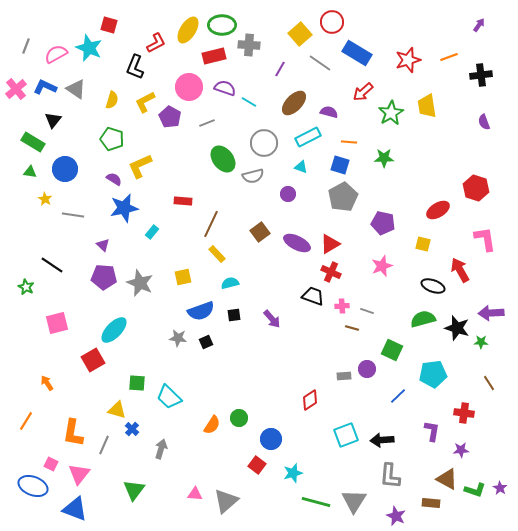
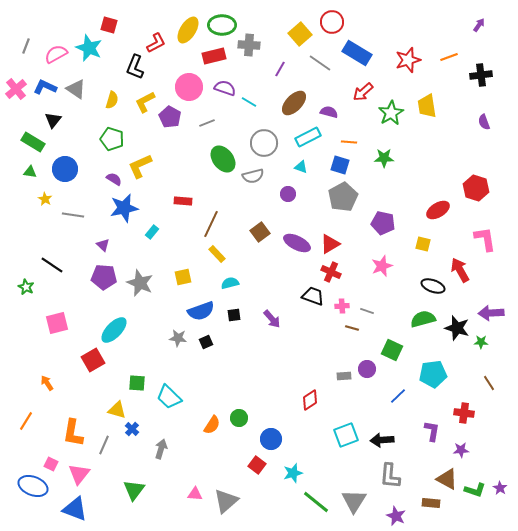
green line at (316, 502): rotated 24 degrees clockwise
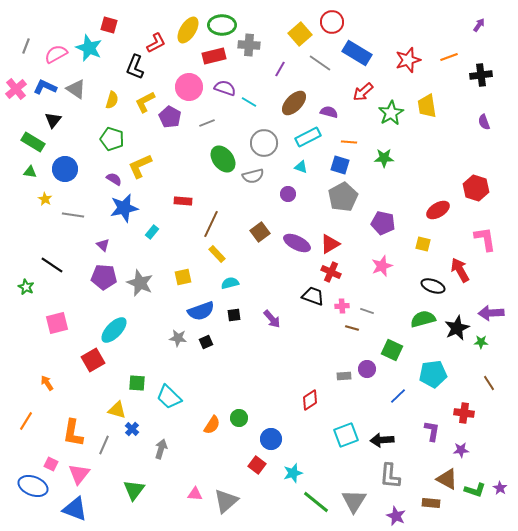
black star at (457, 328): rotated 30 degrees clockwise
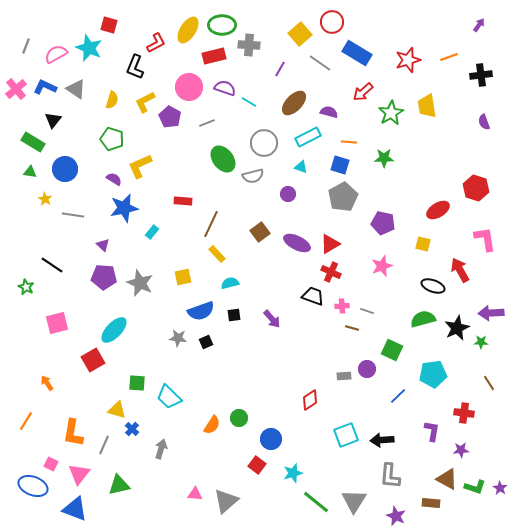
green triangle at (134, 490): moved 15 px left, 5 px up; rotated 40 degrees clockwise
green L-shape at (475, 490): moved 3 px up
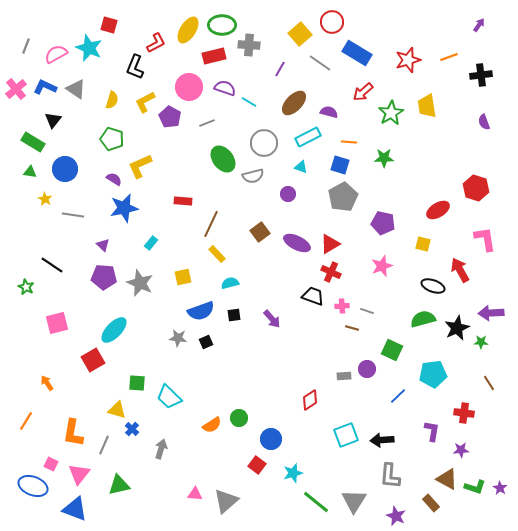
cyan rectangle at (152, 232): moved 1 px left, 11 px down
orange semicircle at (212, 425): rotated 24 degrees clockwise
brown rectangle at (431, 503): rotated 42 degrees clockwise
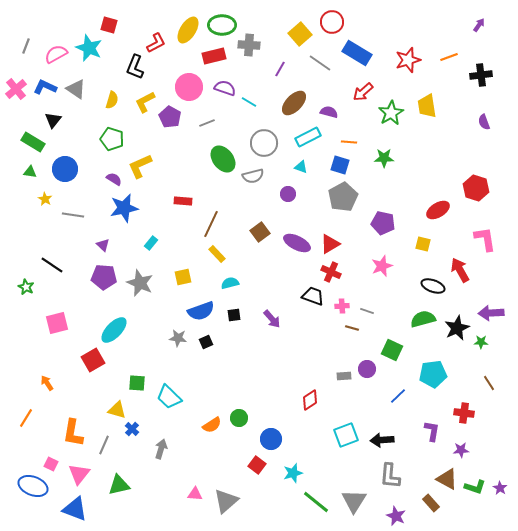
orange line at (26, 421): moved 3 px up
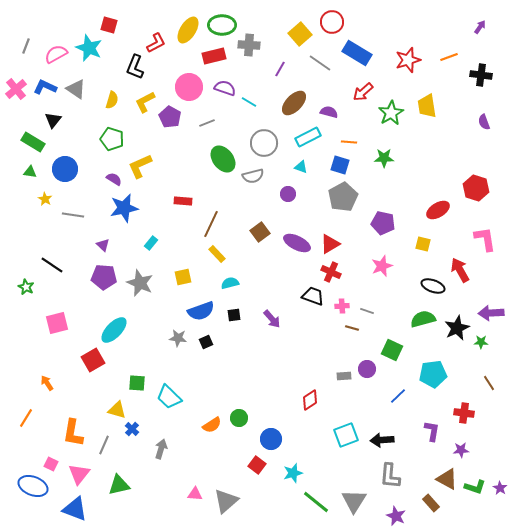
purple arrow at (479, 25): moved 1 px right, 2 px down
black cross at (481, 75): rotated 15 degrees clockwise
